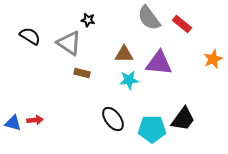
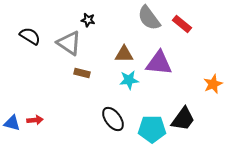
orange star: moved 25 px down
blue triangle: moved 1 px left
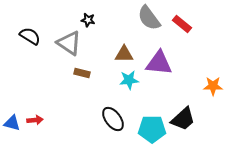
orange star: moved 2 px down; rotated 24 degrees clockwise
black trapezoid: rotated 12 degrees clockwise
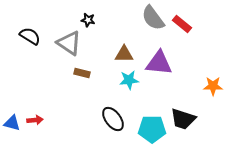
gray semicircle: moved 4 px right
black trapezoid: rotated 60 degrees clockwise
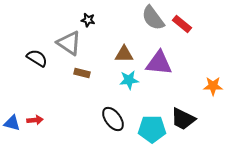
black semicircle: moved 7 px right, 22 px down
black trapezoid: rotated 8 degrees clockwise
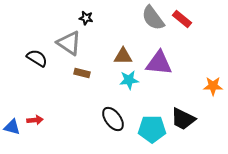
black star: moved 2 px left, 2 px up
red rectangle: moved 5 px up
brown triangle: moved 1 px left, 2 px down
blue triangle: moved 4 px down
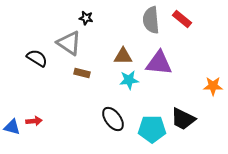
gray semicircle: moved 2 px left, 2 px down; rotated 32 degrees clockwise
red arrow: moved 1 px left, 1 px down
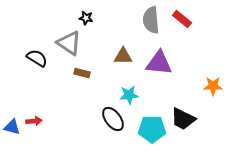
cyan star: moved 15 px down
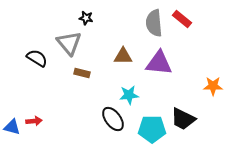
gray semicircle: moved 3 px right, 3 px down
gray triangle: rotated 16 degrees clockwise
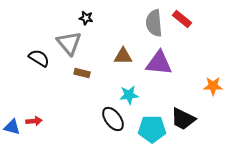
black semicircle: moved 2 px right
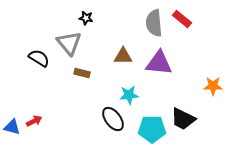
red arrow: rotated 21 degrees counterclockwise
